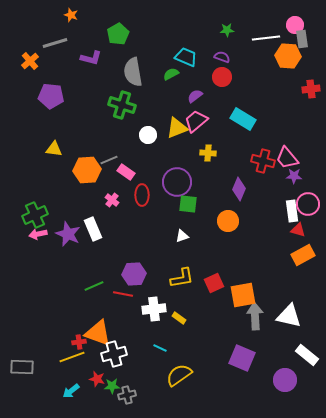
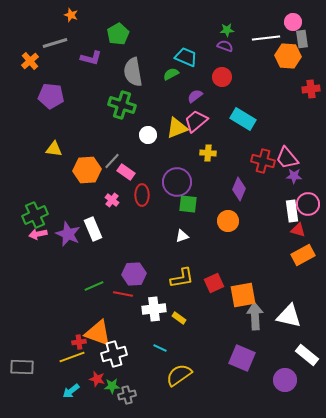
pink circle at (295, 25): moved 2 px left, 3 px up
purple semicircle at (222, 57): moved 3 px right, 11 px up
gray line at (109, 160): moved 3 px right, 1 px down; rotated 24 degrees counterclockwise
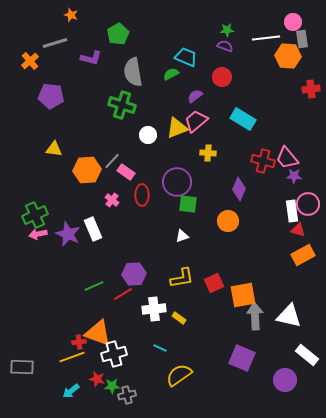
red line at (123, 294): rotated 42 degrees counterclockwise
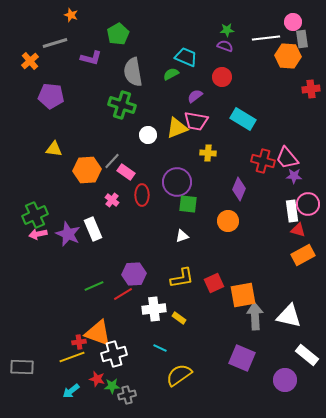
pink trapezoid at (196, 121): rotated 130 degrees counterclockwise
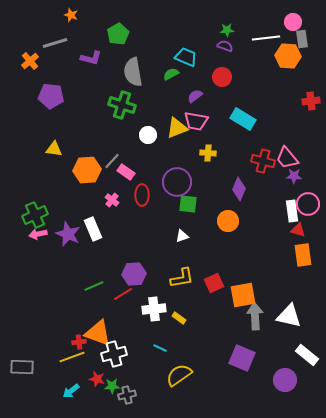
red cross at (311, 89): moved 12 px down
orange rectangle at (303, 255): rotated 70 degrees counterclockwise
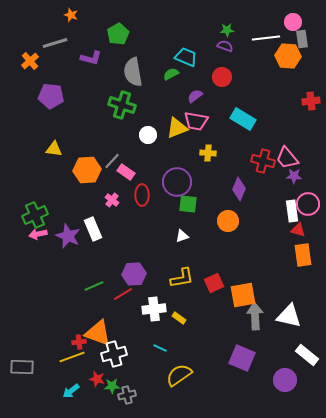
purple star at (68, 234): moved 2 px down
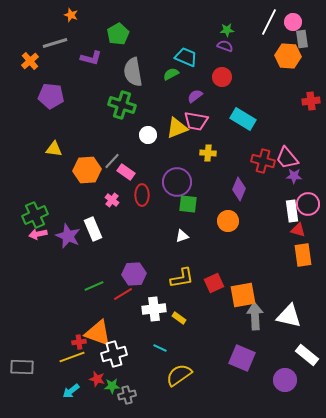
white line at (266, 38): moved 3 px right, 16 px up; rotated 56 degrees counterclockwise
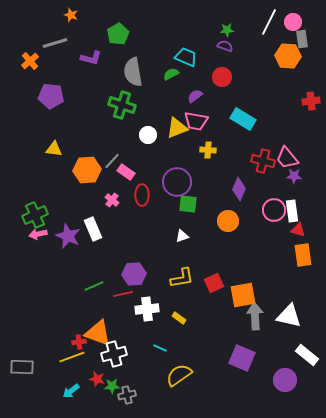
yellow cross at (208, 153): moved 3 px up
pink circle at (308, 204): moved 34 px left, 6 px down
red line at (123, 294): rotated 18 degrees clockwise
white cross at (154, 309): moved 7 px left
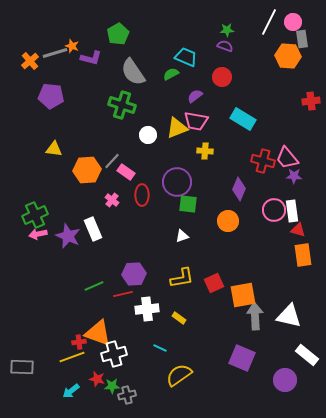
orange star at (71, 15): moved 1 px right, 31 px down
gray line at (55, 43): moved 10 px down
gray semicircle at (133, 72): rotated 24 degrees counterclockwise
yellow cross at (208, 150): moved 3 px left, 1 px down
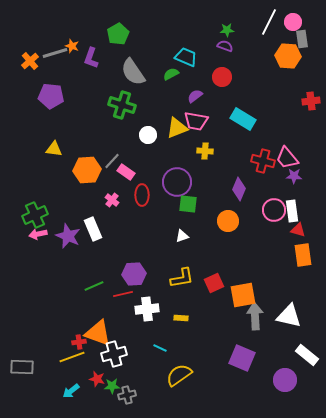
purple L-shape at (91, 58): rotated 95 degrees clockwise
yellow rectangle at (179, 318): moved 2 px right; rotated 32 degrees counterclockwise
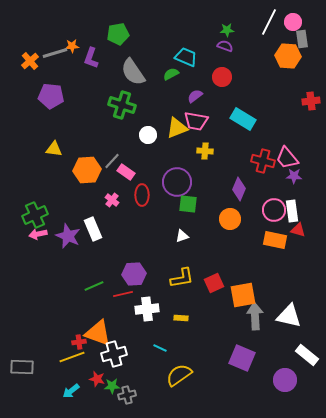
green pentagon at (118, 34): rotated 20 degrees clockwise
orange star at (72, 46): rotated 24 degrees counterclockwise
orange circle at (228, 221): moved 2 px right, 2 px up
orange rectangle at (303, 255): moved 28 px left, 15 px up; rotated 70 degrees counterclockwise
